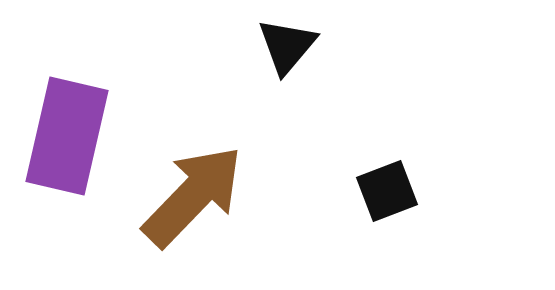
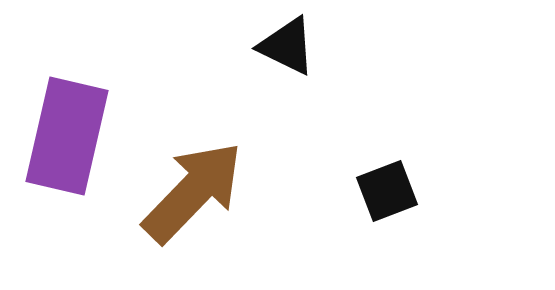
black triangle: rotated 44 degrees counterclockwise
brown arrow: moved 4 px up
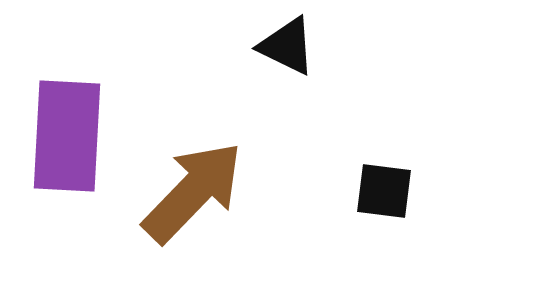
purple rectangle: rotated 10 degrees counterclockwise
black square: moved 3 px left; rotated 28 degrees clockwise
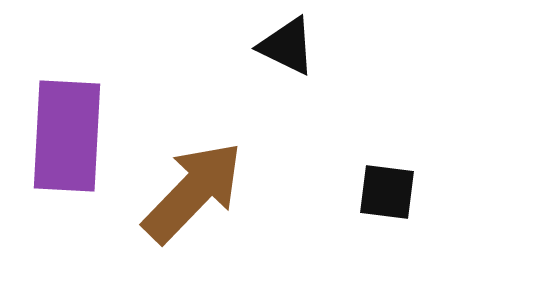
black square: moved 3 px right, 1 px down
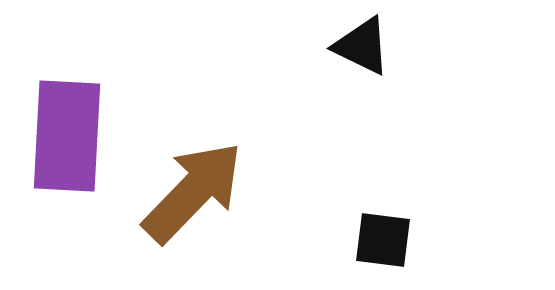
black triangle: moved 75 px right
black square: moved 4 px left, 48 px down
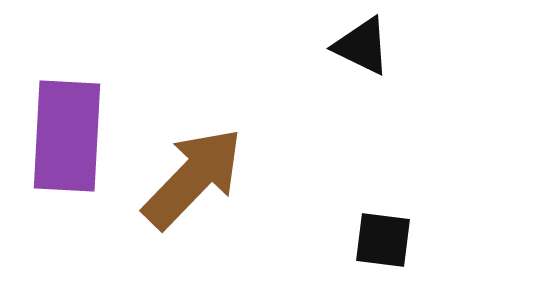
brown arrow: moved 14 px up
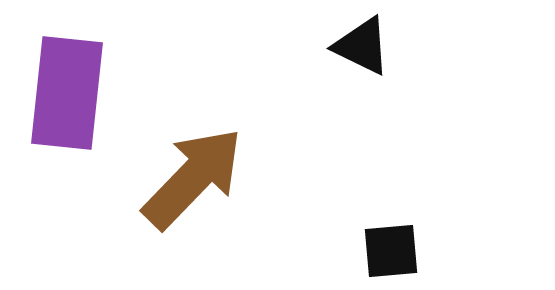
purple rectangle: moved 43 px up; rotated 3 degrees clockwise
black square: moved 8 px right, 11 px down; rotated 12 degrees counterclockwise
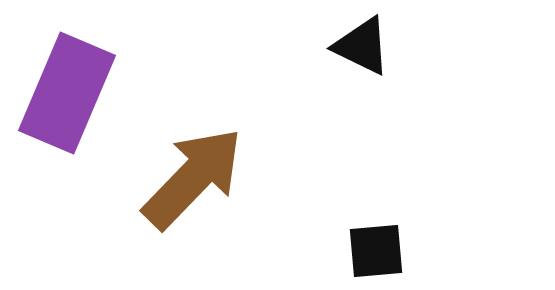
purple rectangle: rotated 17 degrees clockwise
black square: moved 15 px left
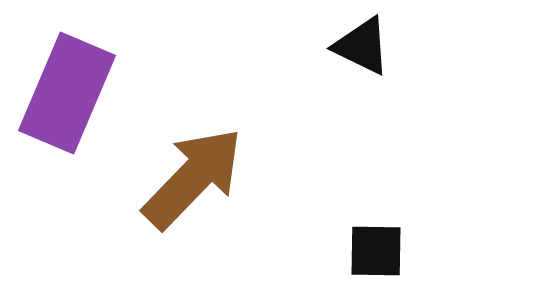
black square: rotated 6 degrees clockwise
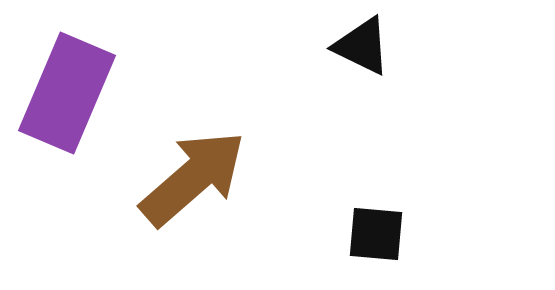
brown arrow: rotated 5 degrees clockwise
black square: moved 17 px up; rotated 4 degrees clockwise
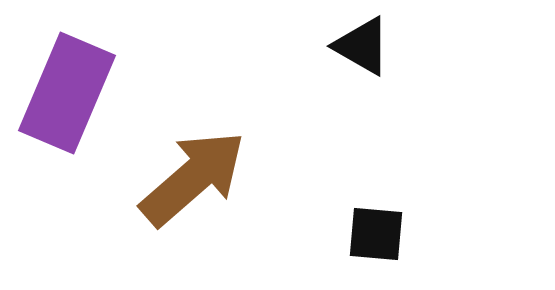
black triangle: rotated 4 degrees clockwise
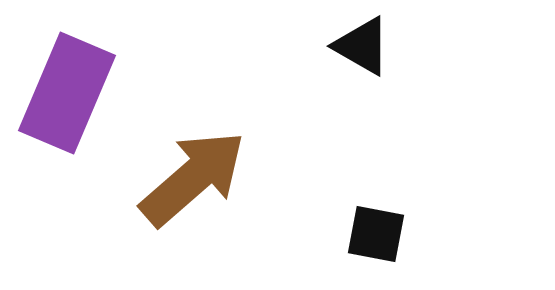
black square: rotated 6 degrees clockwise
